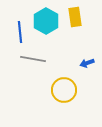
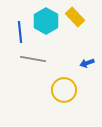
yellow rectangle: rotated 36 degrees counterclockwise
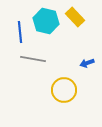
cyan hexagon: rotated 15 degrees counterclockwise
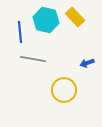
cyan hexagon: moved 1 px up
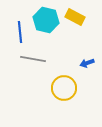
yellow rectangle: rotated 18 degrees counterclockwise
yellow circle: moved 2 px up
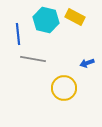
blue line: moved 2 px left, 2 px down
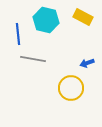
yellow rectangle: moved 8 px right
yellow circle: moved 7 px right
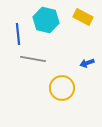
yellow circle: moved 9 px left
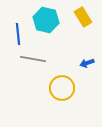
yellow rectangle: rotated 30 degrees clockwise
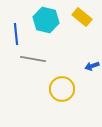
yellow rectangle: moved 1 px left; rotated 18 degrees counterclockwise
blue line: moved 2 px left
blue arrow: moved 5 px right, 3 px down
yellow circle: moved 1 px down
